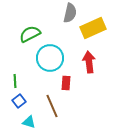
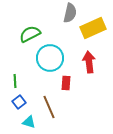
blue square: moved 1 px down
brown line: moved 3 px left, 1 px down
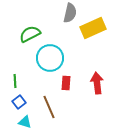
red arrow: moved 8 px right, 21 px down
cyan triangle: moved 4 px left
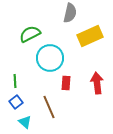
yellow rectangle: moved 3 px left, 8 px down
blue square: moved 3 px left
cyan triangle: rotated 24 degrees clockwise
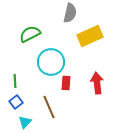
cyan circle: moved 1 px right, 4 px down
cyan triangle: rotated 32 degrees clockwise
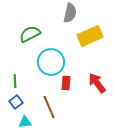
red arrow: rotated 30 degrees counterclockwise
cyan triangle: rotated 40 degrees clockwise
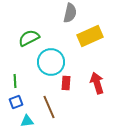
green semicircle: moved 1 px left, 4 px down
red arrow: rotated 20 degrees clockwise
blue square: rotated 16 degrees clockwise
cyan triangle: moved 2 px right, 1 px up
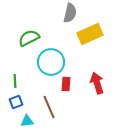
yellow rectangle: moved 2 px up
red rectangle: moved 1 px down
